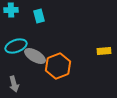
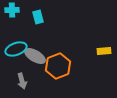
cyan cross: moved 1 px right
cyan rectangle: moved 1 px left, 1 px down
cyan ellipse: moved 3 px down
gray arrow: moved 8 px right, 3 px up
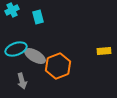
cyan cross: rotated 24 degrees counterclockwise
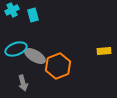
cyan rectangle: moved 5 px left, 2 px up
gray arrow: moved 1 px right, 2 px down
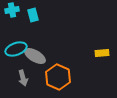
cyan cross: rotated 16 degrees clockwise
yellow rectangle: moved 2 px left, 2 px down
orange hexagon: moved 11 px down; rotated 15 degrees counterclockwise
gray arrow: moved 5 px up
